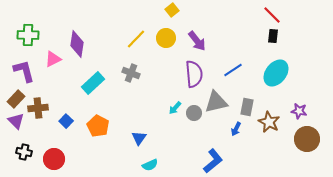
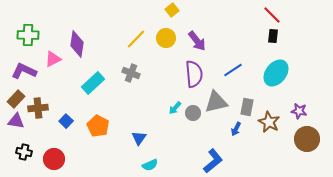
purple L-shape: rotated 50 degrees counterclockwise
gray circle: moved 1 px left
purple triangle: rotated 36 degrees counterclockwise
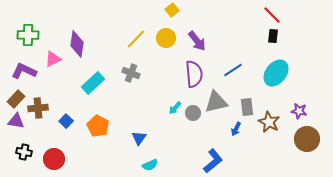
gray rectangle: rotated 18 degrees counterclockwise
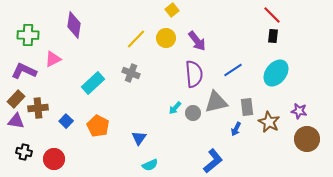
purple diamond: moved 3 px left, 19 px up
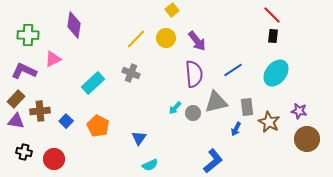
brown cross: moved 2 px right, 3 px down
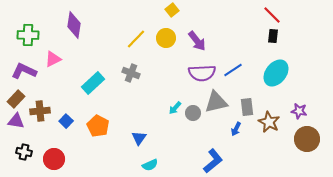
purple semicircle: moved 8 px right, 1 px up; rotated 92 degrees clockwise
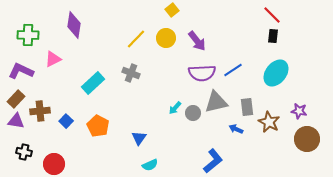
purple L-shape: moved 3 px left
blue arrow: rotated 88 degrees clockwise
red circle: moved 5 px down
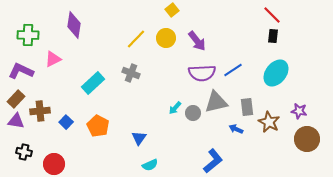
blue square: moved 1 px down
